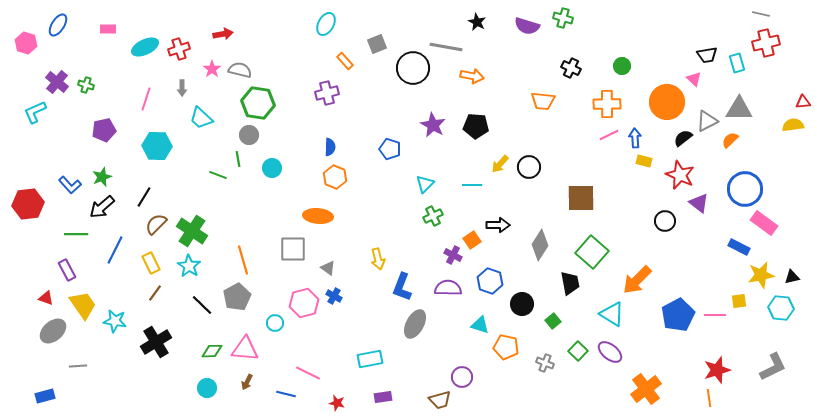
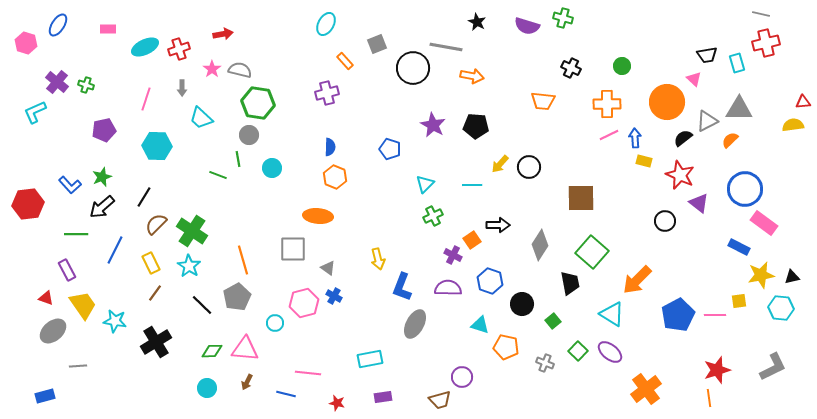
pink line at (308, 373): rotated 20 degrees counterclockwise
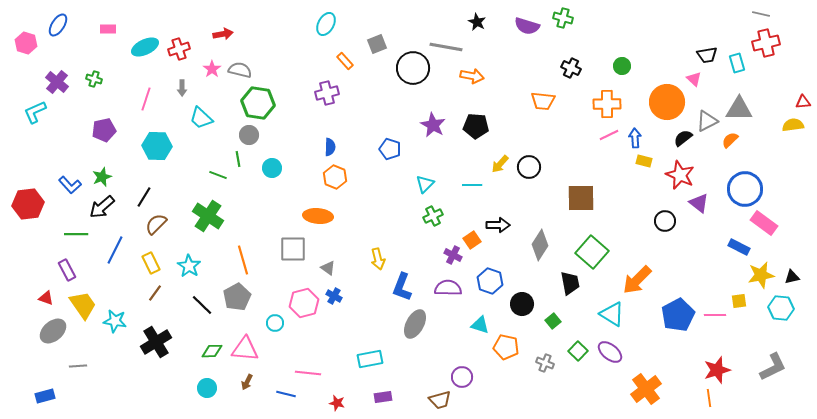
green cross at (86, 85): moved 8 px right, 6 px up
green cross at (192, 231): moved 16 px right, 15 px up
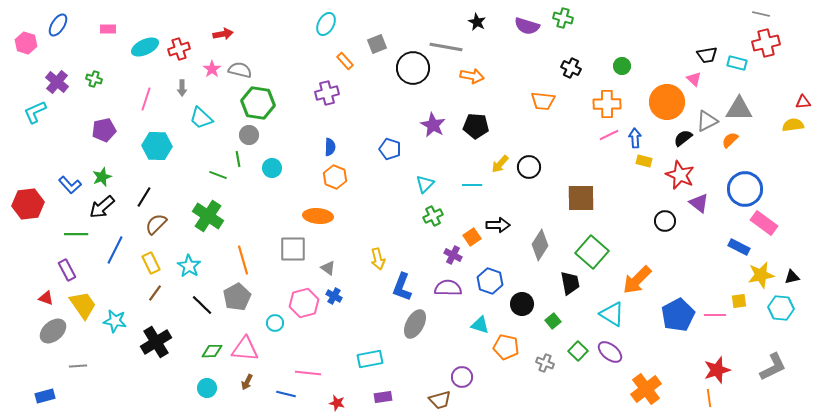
cyan rectangle at (737, 63): rotated 60 degrees counterclockwise
orange square at (472, 240): moved 3 px up
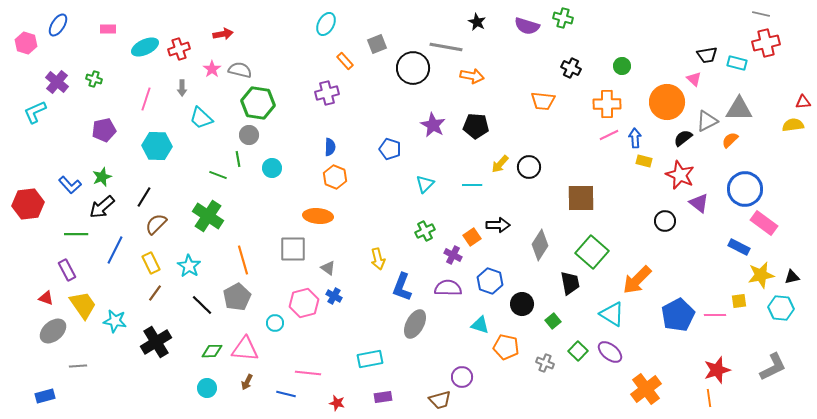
green cross at (433, 216): moved 8 px left, 15 px down
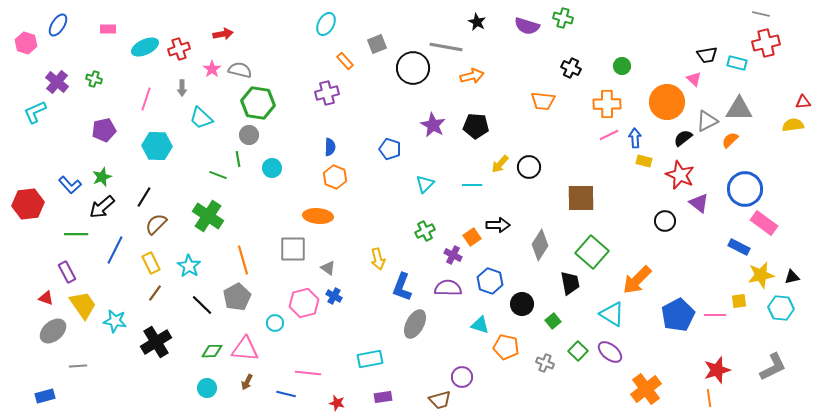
orange arrow at (472, 76): rotated 25 degrees counterclockwise
purple rectangle at (67, 270): moved 2 px down
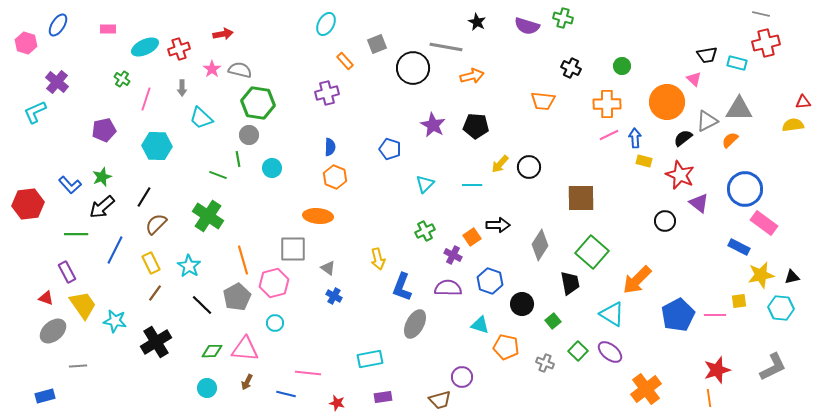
green cross at (94, 79): moved 28 px right; rotated 14 degrees clockwise
pink hexagon at (304, 303): moved 30 px left, 20 px up
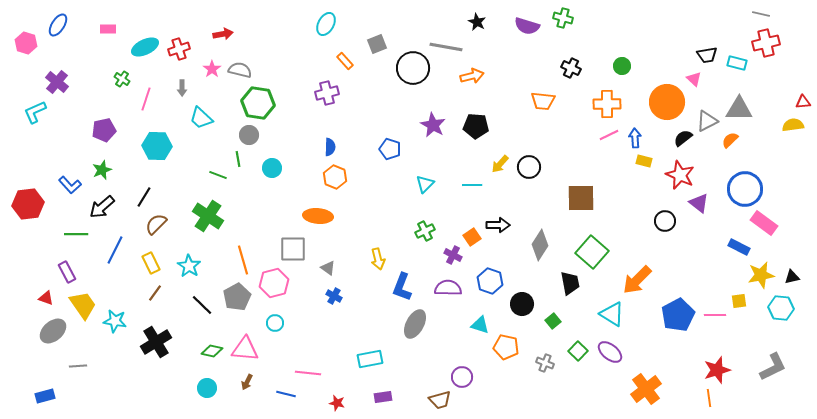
green star at (102, 177): moved 7 px up
green diamond at (212, 351): rotated 15 degrees clockwise
